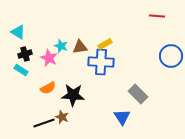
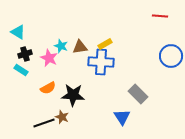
red line: moved 3 px right
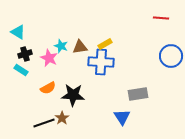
red line: moved 1 px right, 2 px down
gray rectangle: rotated 54 degrees counterclockwise
brown star: moved 1 px down; rotated 16 degrees clockwise
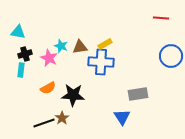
cyan triangle: rotated 21 degrees counterclockwise
cyan rectangle: rotated 64 degrees clockwise
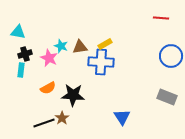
gray rectangle: moved 29 px right, 3 px down; rotated 30 degrees clockwise
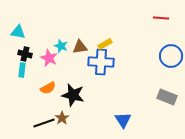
black cross: rotated 32 degrees clockwise
cyan rectangle: moved 1 px right
black star: rotated 10 degrees clockwise
blue triangle: moved 1 px right, 3 px down
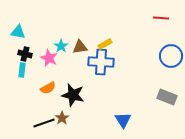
cyan star: rotated 16 degrees clockwise
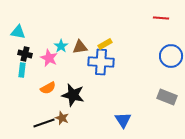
brown star: rotated 16 degrees counterclockwise
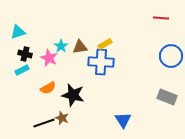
cyan triangle: rotated 28 degrees counterclockwise
cyan rectangle: rotated 56 degrees clockwise
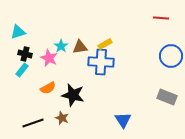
cyan rectangle: rotated 24 degrees counterclockwise
black line: moved 11 px left
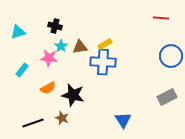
black cross: moved 30 px right, 28 px up
pink star: rotated 18 degrees counterclockwise
blue cross: moved 2 px right
gray rectangle: rotated 48 degrees counterclockwise
